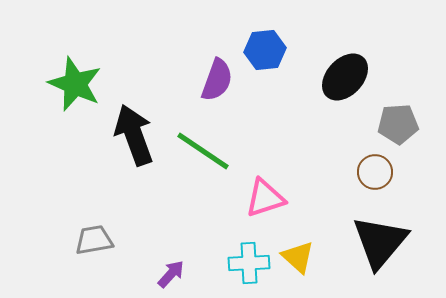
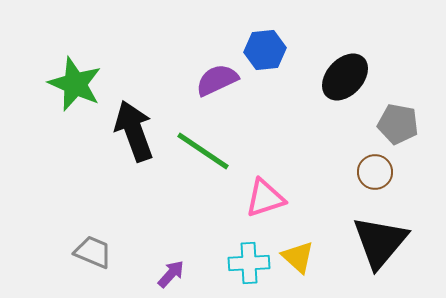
purple semicircle: rotated 135 degrees counterclockwise
gray pentagon: rotated 15 degrees clockwise
black arrow: moved 4 px up
gray trapezoid: moved 1 px left, 12 px down; rotated 33 degrees clockwise
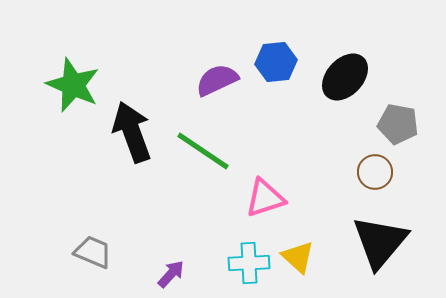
blue hexagon: moved 11 px right, 12 px down
green star: moved 2 px left, 1 px down
black arrow: moved 2 px left, 1 px down
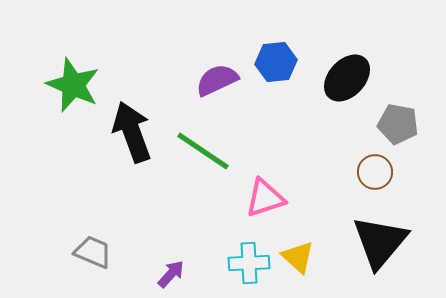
black ellipse: moved 2 px right, 1 px down
